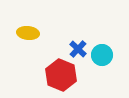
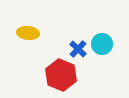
cyan circle: moved 11 px up
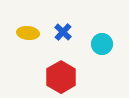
blue cross: moved 15 px left, 17 px up
red hexagon: moved 2 px down; rotated 8 degrees clockwise
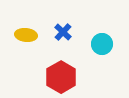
yellow ellipse: moved 2 px left, 2 px down
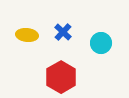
yellow ellipse: moved 1 px right
cyan circle: moved 1 px left, 1 px up
